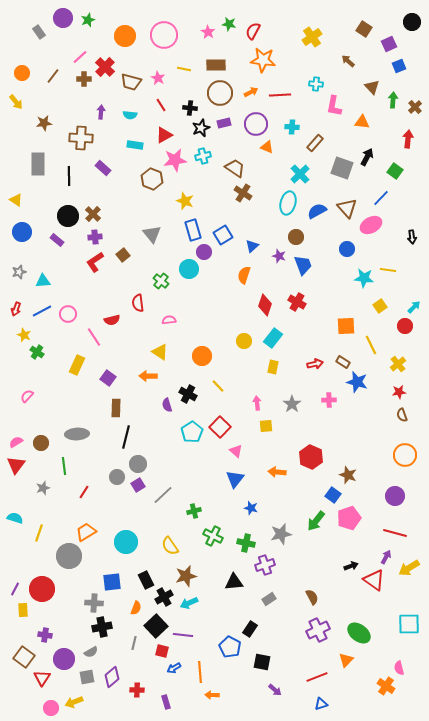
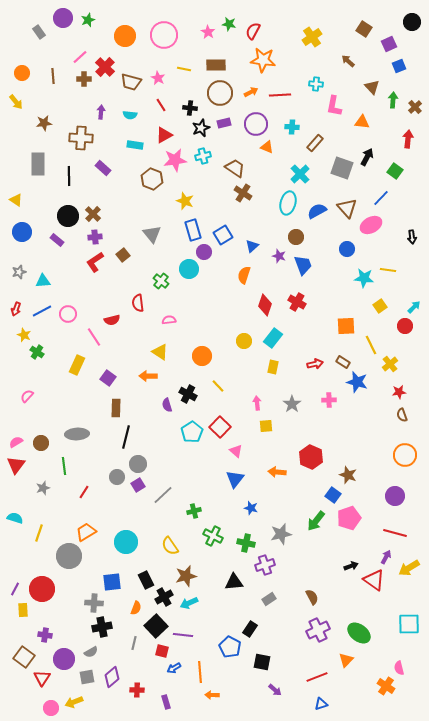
brown line at (53, 76): rotated 42 degrees counterclockwise
yellow cross at (398, 364): moved 8 px left
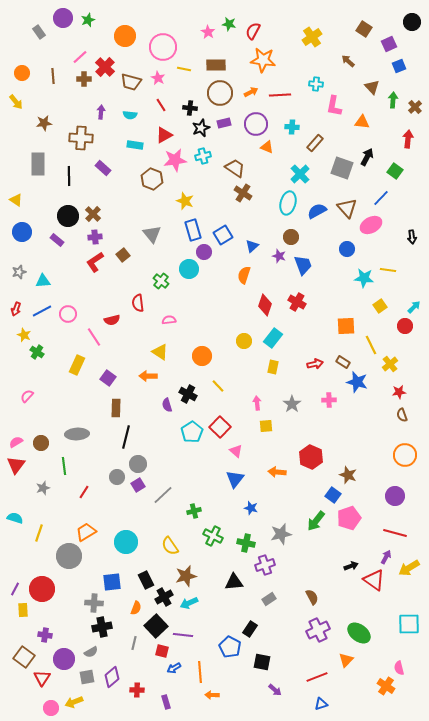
pink circle at (164, 35): moved 1 px left, 12 px down
brown circle at (296, 237): moved 5 px left
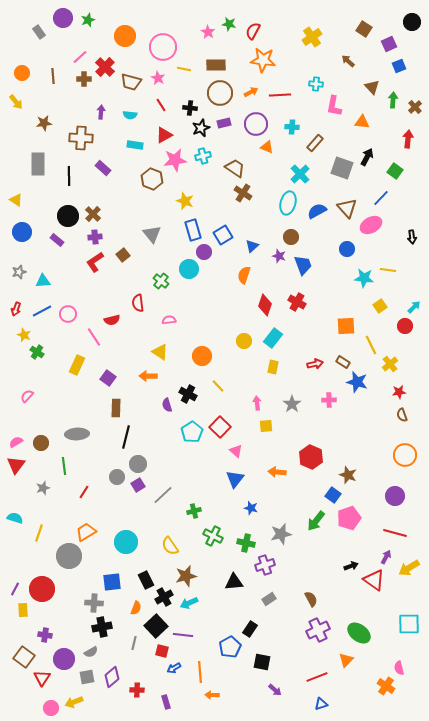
brown semicircle at (312, 597): moved 1 px left, 2 px down
blue pentagon at (230, 647): rotated 15 degrees clockwise
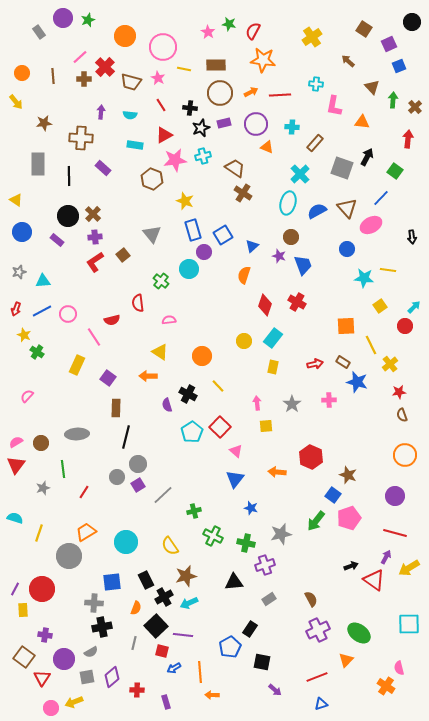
green line at (64, 466): moved 1 px left, 3 px down
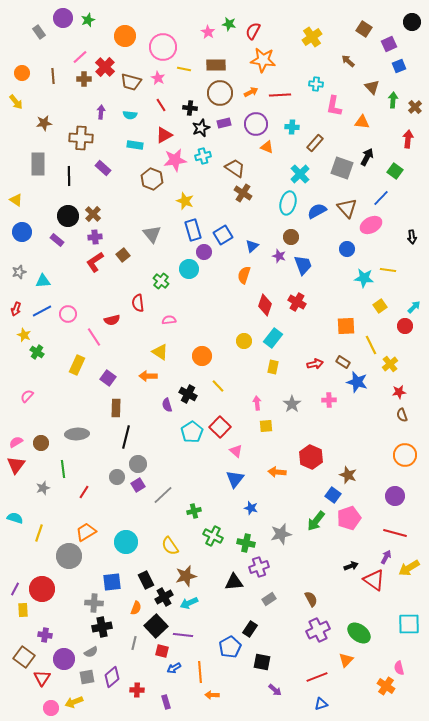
purple cross at (265, 565): moved 6 px left, 2 px down
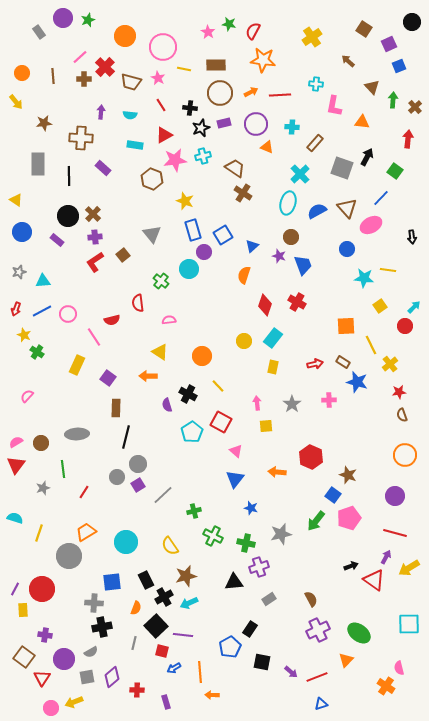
red square at (220, 427): moved 1 px right, 5 px up; rotated 15 degrees counterclockwise
purple arrow at (275, 690): moved 16 px right, 18 px up
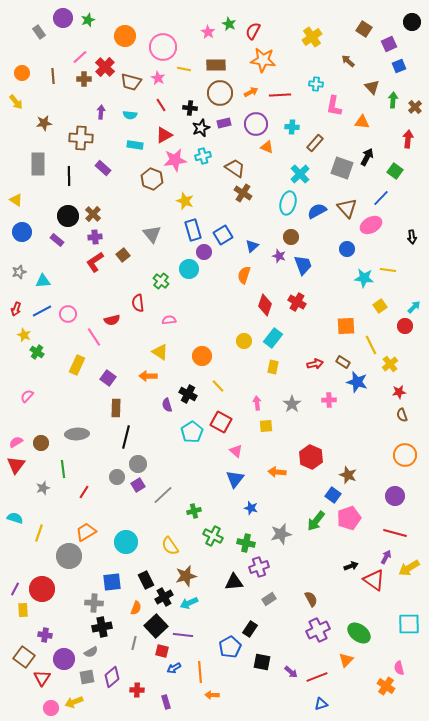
green star at (229, 24): rotated 16 degrees clockwise
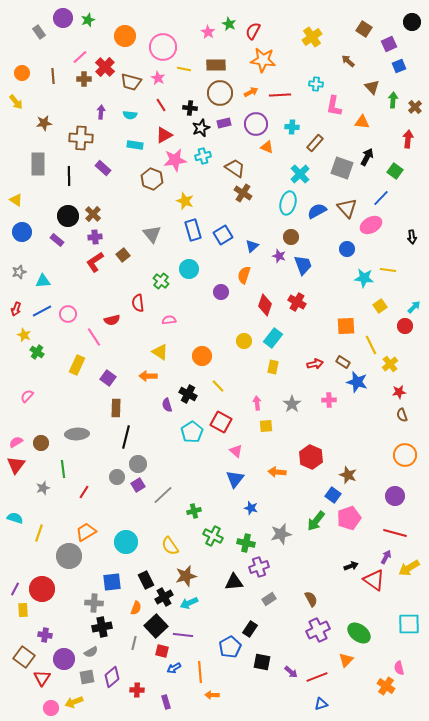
purple circle at (204, 252): moved 17 px right, 40 px down
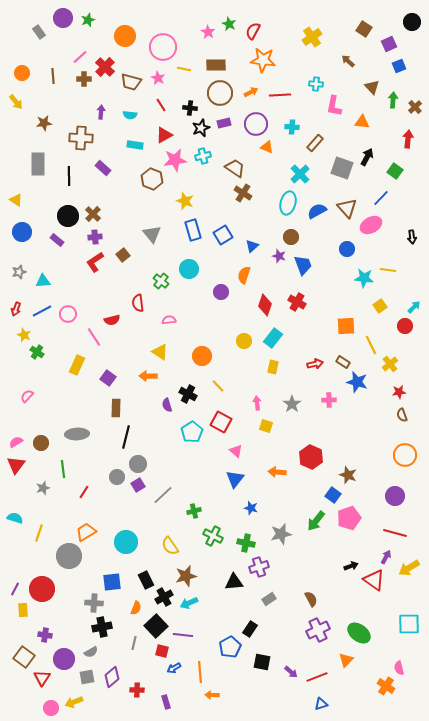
yellow square at (266, 426): rotated 24 degrees clockwise
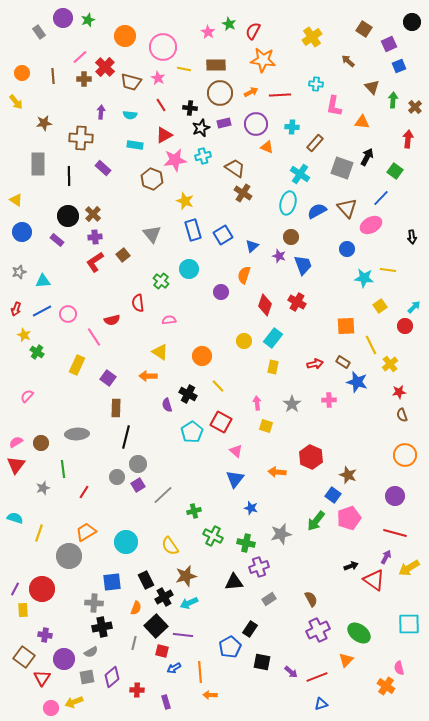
cyan cross at (300, 174): rotated 12 degrees counterclockwise
orange arrow at (212, 695): moved 2 px left
